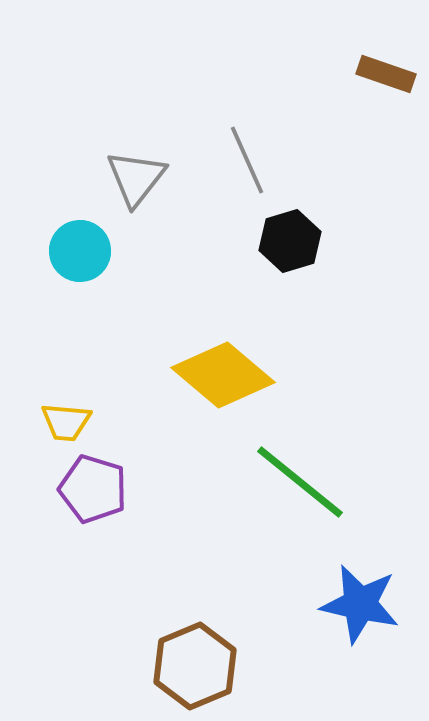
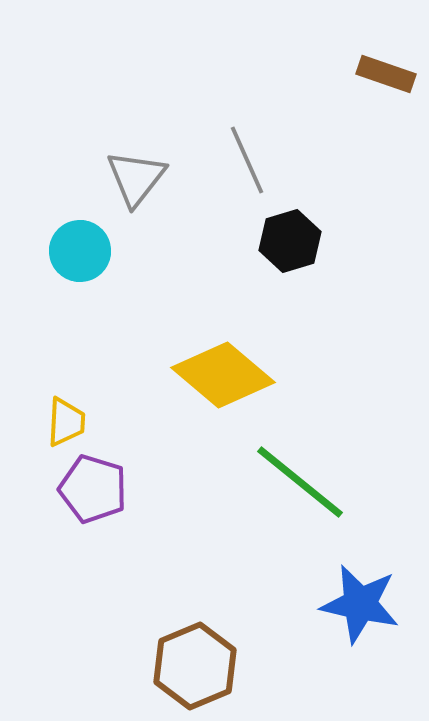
yellow trapezoid: rotated 92 degrees counterclockwise
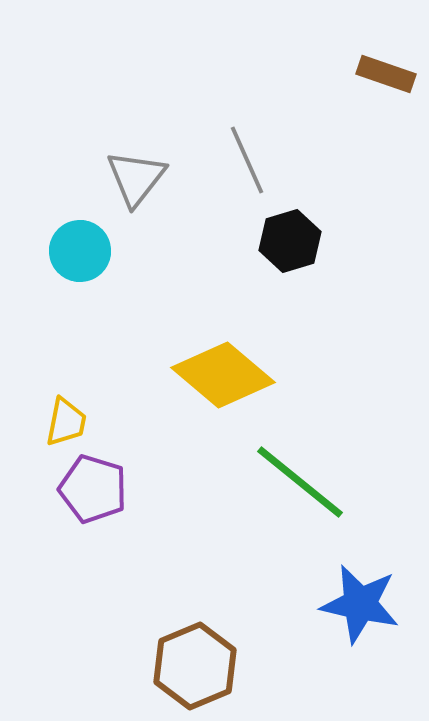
yellow trapezoid: rotated 8 degrees clockwise
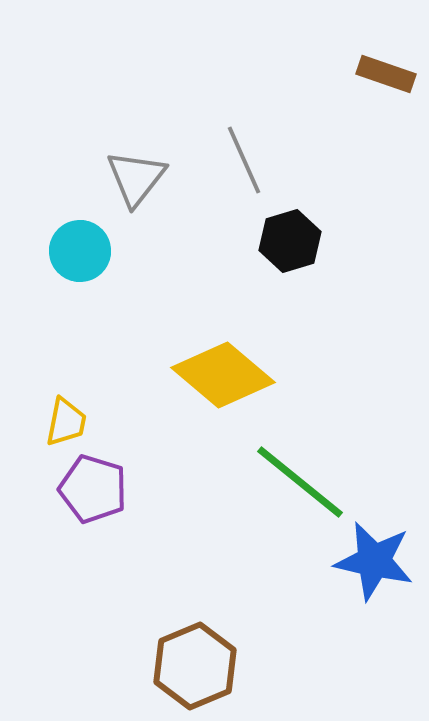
gray line: moved 3 px left
blue star: moved 14 px right, 43 px up
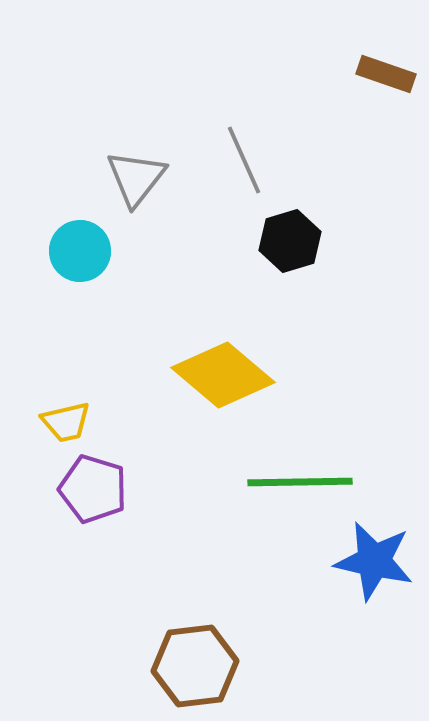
yellow trapezoid: rotated 66 degrees clockwise
green line: rotated 40 degrees counterclockwise
brown hexagon: rotated 16 degrees clockwise
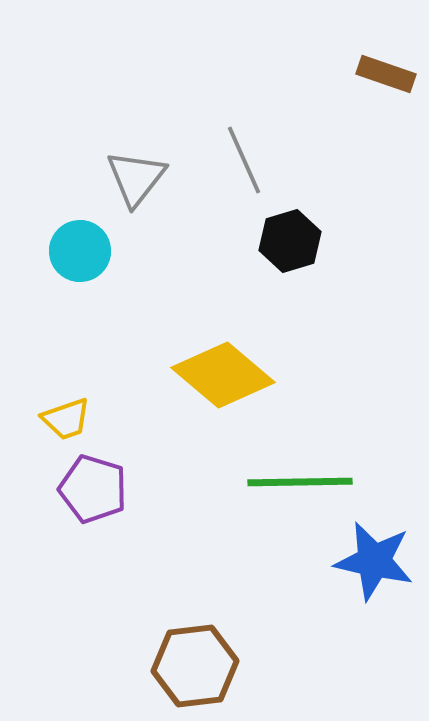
yellow trapezoid: moved 3 px up; rotated 6 degrees counterclockwise
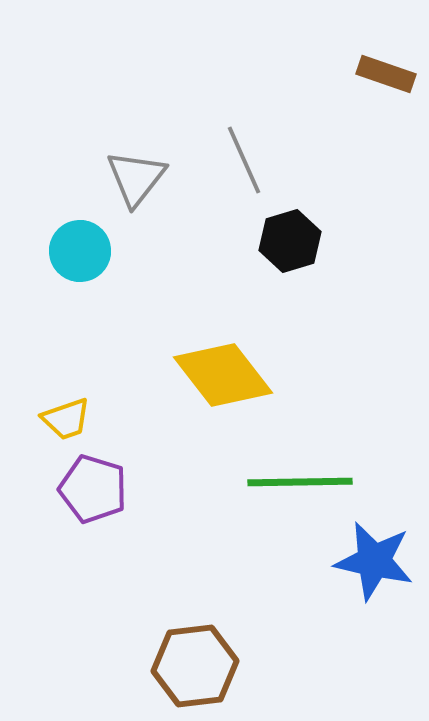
yellow diamond: rotated 12 degrees clockwise
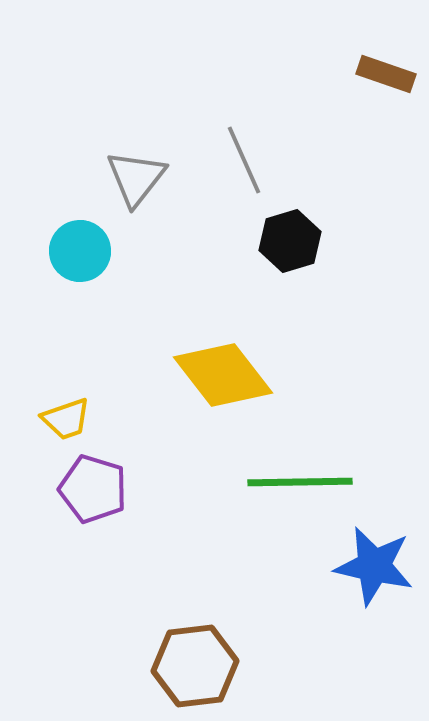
blue star: moved 5 px down
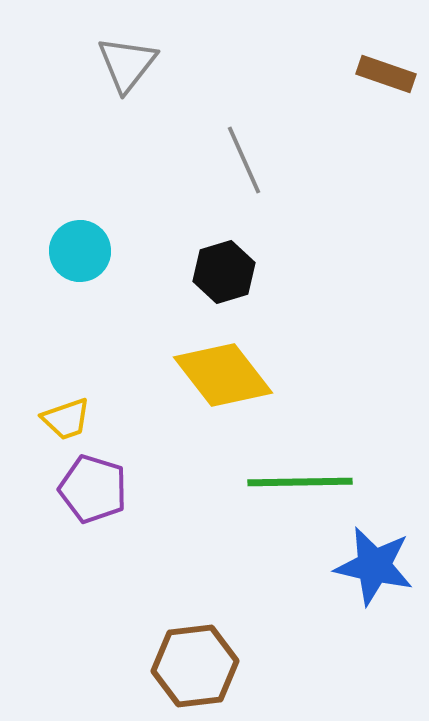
gray triangle: moved 9 px left, 114 px up
black hexagon: moved 66 px left, 31 px down
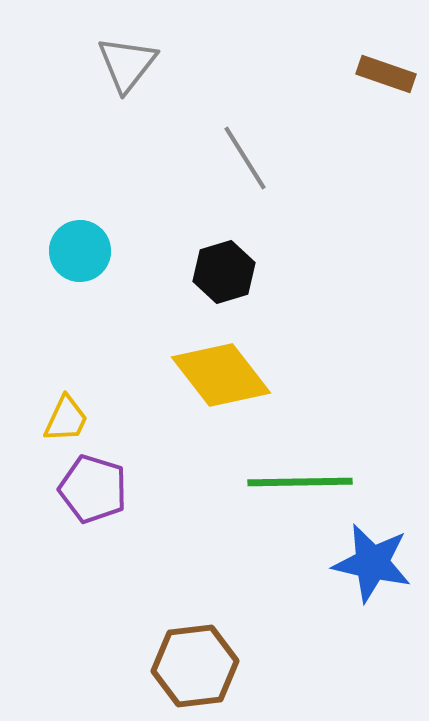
gray line: moved 1 px right, 2 px up; rotated 8 degrees counterclockwise
yellow diamond: moved 2 px left
yellow trapezoid: rotated 46 degrees counterclockwise
blue star: moved 2 px left, 3 px up
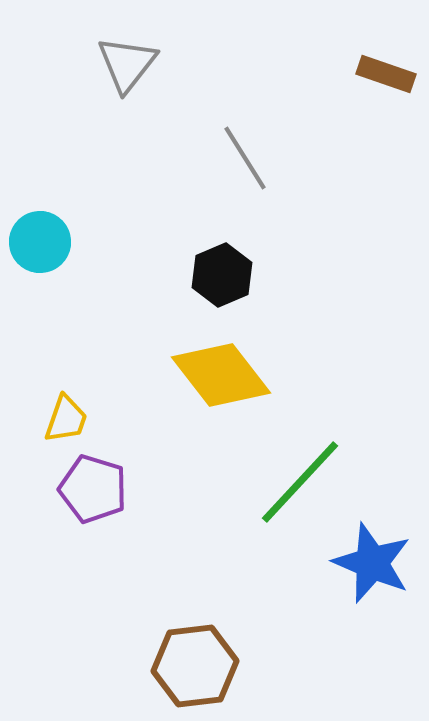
cyan circle: moved 40 px left, 9 px up
black hexagon: moved 2 px left, 3 px down; rotated 6 degrees counterclockwise
yellow trapezoid: rotated 6 degrees counterclockwise
green line: rotated 46 degrees counterclockwise
blue star: rotated 10 degrees clockwise
